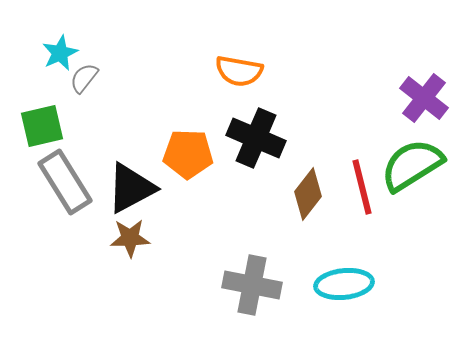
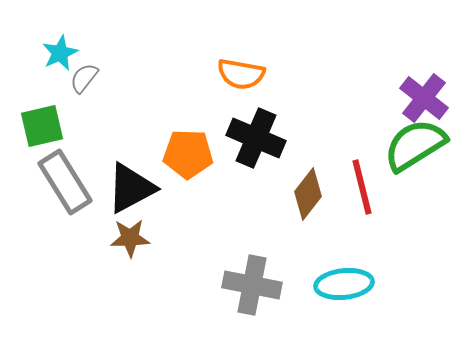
orange semicircle: moved 2 px right, 3 px down
green semicircle: moved 3 px right, 20 px up
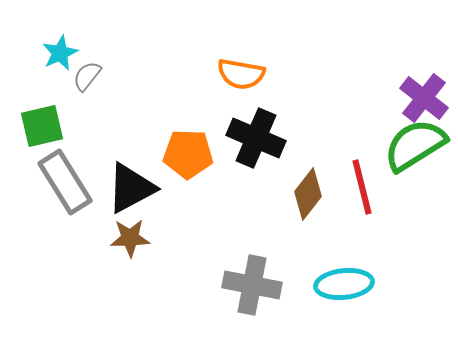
gray semicircle: moved 3 px right, 2 px up
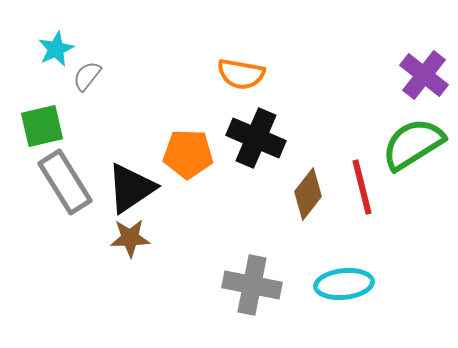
cyan star: moved 4 px left, 4 px up
purple cross: moved 23 px up
green semicircle: moved 2 px left, 1 px up
black triangle: rotated 6 degrees counterclockwise
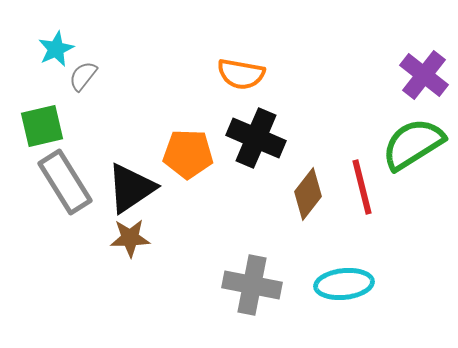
gray semicircle: moved 4 px left
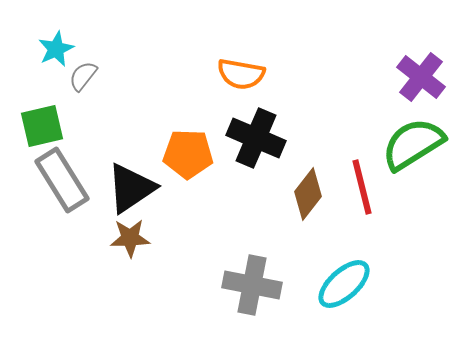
purple cross: moved 3 px left, 2 px down
gray rectangle: moved 3 px left, 2 px up
cyan ellipse: rotated 36 degrees counterclockwise
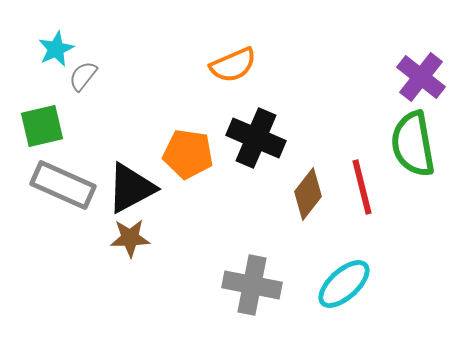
orange semicircle: moved 8 px left, 9 px up; rotated 33 degrees counterclockwise
green semicircle: rotated 68 degrees counterclockwise
orange pentagon: rotated 6 degrees clockwise
gray rectangle: moved 1 px right, 5 px down; rotated 34 degrees counterclockwise
black triangle: rotated 6 degrees clockwise
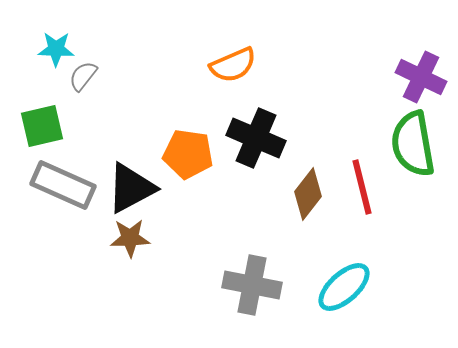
cyan star: rotated 27 degrees clockwise
purple cross: rotated 12 degrees counterclockwise
cyan ellipse: moved 3 px down
